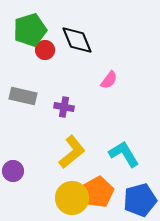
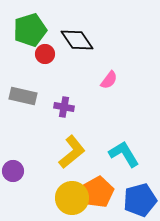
black diamond: rotated 12 degrees counterclockwise
red circle: moved 4 px down
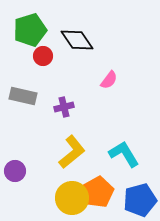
red circle: moved 2 px left, 2 px down
purple cross: rotated 24 degrees counterclockwise
purple circle: moved 2 px right
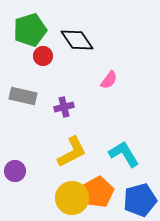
yellow L-shape: rotated 12 degrees clockwise
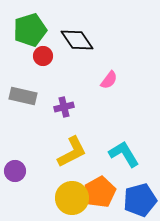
orange pentagon: moved 2 px right
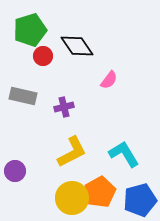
black diamond: moved 6 px down
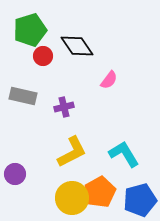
purple circle: moved 3 px down
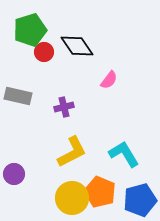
red circle: moved 1 px right, 4 px up
gray rectangle: moved 5 px left
purple circle: moved 1 px left
orange pentagon: rotated 20 degrees counterclockwise
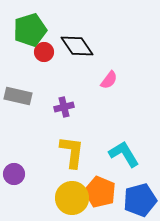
yellow L-shape: rotated 56 degrees counterclockwise
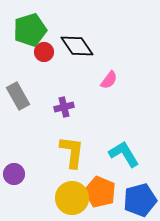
gray rectangle: rotated 48 degrees clockwise
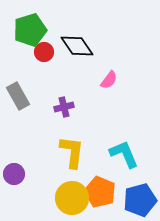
cyan L-shape: rotated 8 degrees clockwise
